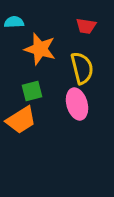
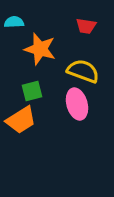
yellow semicircle: moved 1 px right, 3 px down; rotated 56 degrees counterclockwise
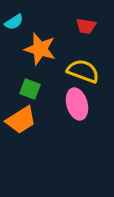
cyan semicircle: rotated 150 degrees clockwise
green square: moved 2 px left, 2 px up; rotated 35 degrees clockwise
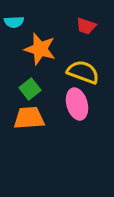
cyan semicircle: rotated 30 degrees clockwise
red trapezoid: rotated 10 degrees clockwise
yellow semicircle: moved 1 px down
green square: rotated 30 degrees clockwise
orange trapezoid: moved 8 px right, 2 px up; rotated 152 degrees counterclockwise
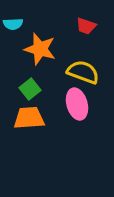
cyan semicircle: moved 1 px left, 2 px down
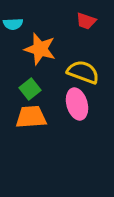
red trapezoid: moved 5 px up
orange trapezoid: moved 2 px right, 1 px up
